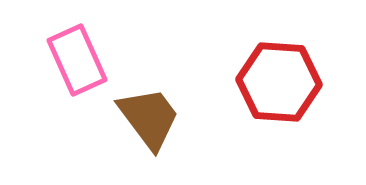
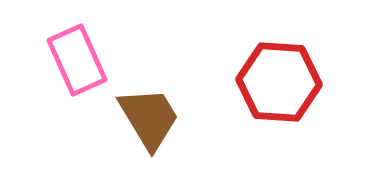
brown trapezoid: rotated 6 degrees clockwise
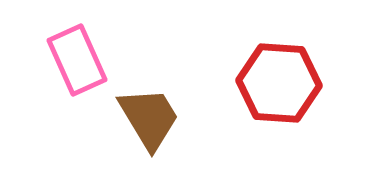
red hexagon: moved 1 px down
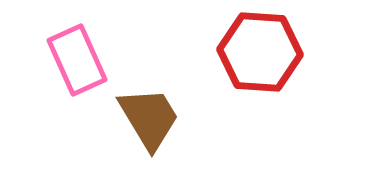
red hexagon: moved 19 px left, 31 px up
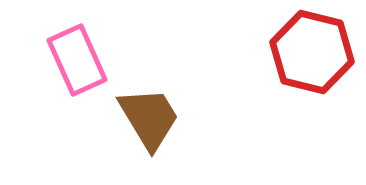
red hexagon: moved 52 px right; rotated 10 degrees clockwise
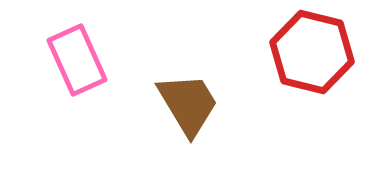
brown trapezoid: moved 39 px right, 14 px up
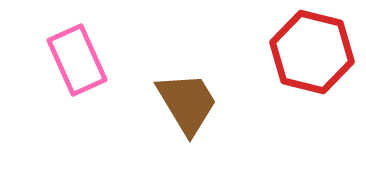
brown trapezoid: moved 1 px left, 1 px up
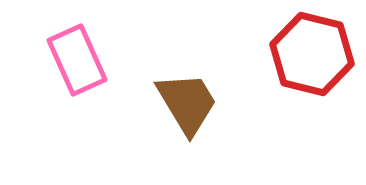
red hexagon: moved 2 px down
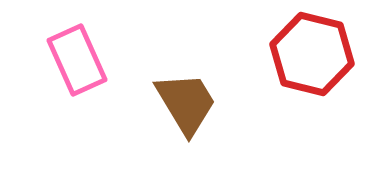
brown trapezoid: moved 1 px left
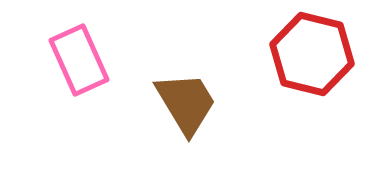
pink rectangle: moved 2 px right
